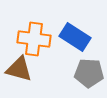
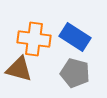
gray pentagon: moved 14 px left; rotated 12 degrees clockwise
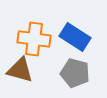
brown triangle: moved 1 px right, 1 px down
